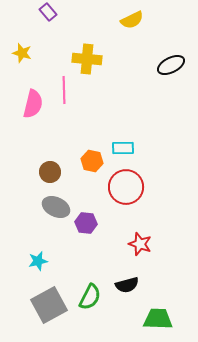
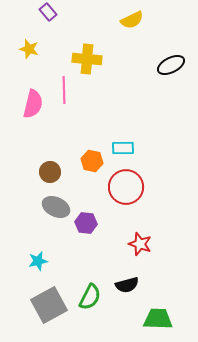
yellow star: moved 7 px right, 4 px up
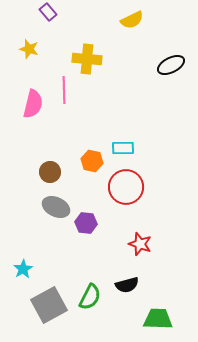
cyan star: moved 15 px left, 8 px down; rotated 18 degrees counterclockwise
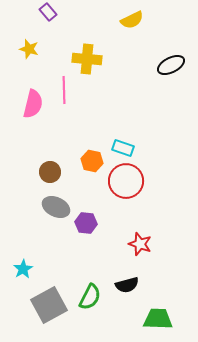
cyan rectangle: rotated 20 degrees clockwise
red circle: moved 6 px up
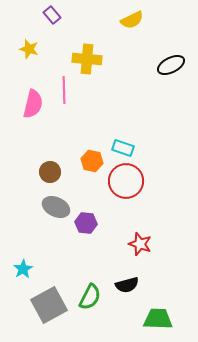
purple rectangle: moved 4 px right, 3 px down
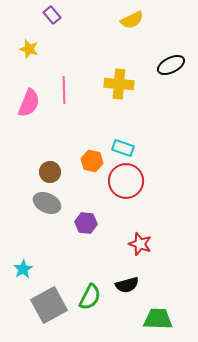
yellow cross: moved 32 px right, 25 px down
pink semicircle: moved 4 px left, 1 px up; rotated 8 degrees clockwise
gray ellipse: moved 9 px left, 4 px up
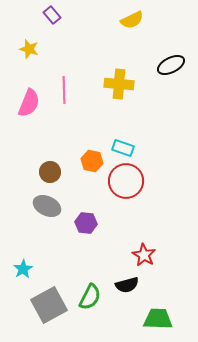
gray ellipse: moved 3 px down
red star: moved 4 px right, 11 px down; rotated 10 degrees clockwise
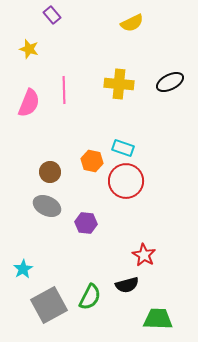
yellow semicircle: moved 3 px down
black ellipse: moved 1 px left, 17 px down
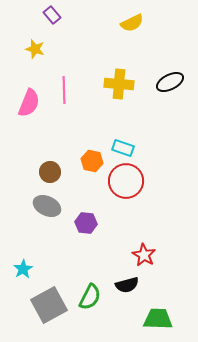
yellow star: moved 6 px right
